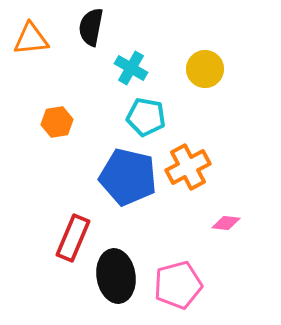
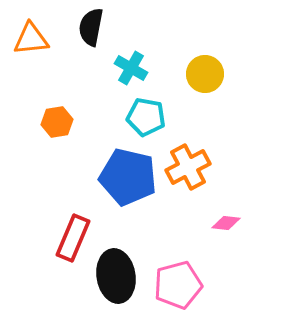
yellow circle: moved 5 px down
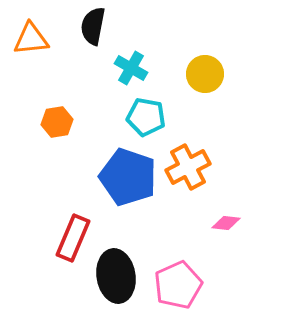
black semicircle: moved 2 px right, 1 px up
blue pentagon: rotated 6 degrees clockwise
pink pentagon: rotated 9 degrees counterclockwise
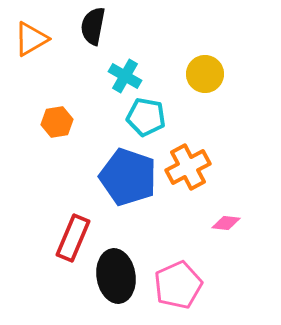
orange triangle: rotated 24 degrees counterclockwise
cyan cross: moved 6 px left, 8 px down
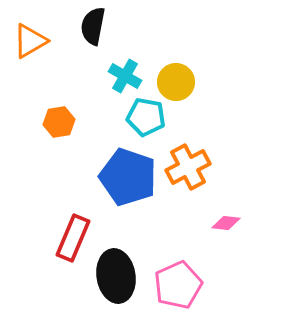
orange triangle: moved 1 px left, 2 px down
yellow circle: moved 29 px left, 8 px down
orange hexagon: moved 2 px right
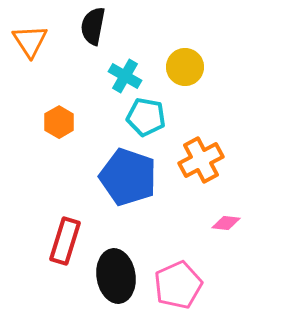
orange triangle: rotated 33 degrees counterclockwise
yellow circle: moved 9 px right, 15 px up
orange hexagon: rotated 20 degrees counterclockwise
orange cross: moved 13 px right, 7 px up
red rectangle: moved 8 px left, 3 px down; rotated 6 degrees counterclockwise
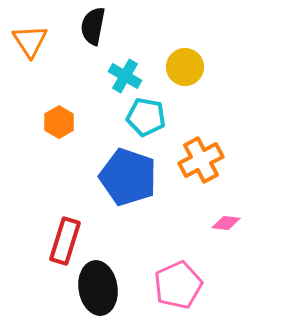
black ellipse: moved 18 px left, 12 px down
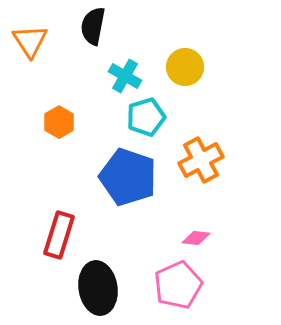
cyan pentagon: rotated 27 degrees counterclockwise
pink diamond: moved 30 px left, 15 px down
red rectangle: moved 6 px left, 6 px up
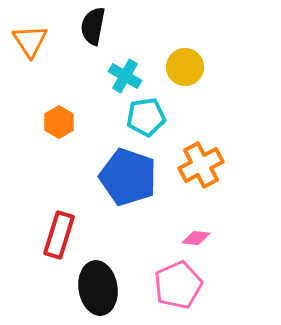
cyan pentagon: rotated 9 degrees clockwise
orange cross: moved 5 px down
